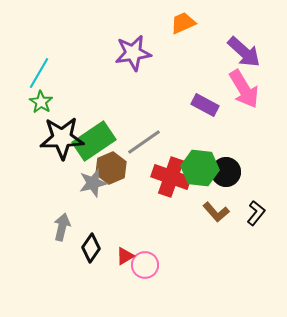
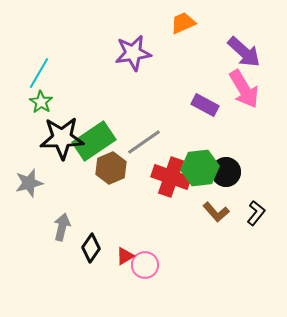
green hexagon: rotated 12 degrees counterclockwise
gray star: moved 64 px left
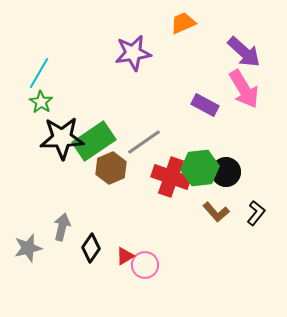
gray star: moved 1 px left, 65 px down
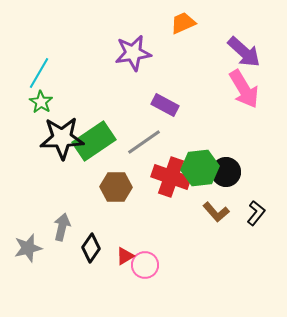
purple rectangle: moved 40 px left
brown hexagon: moved 5 px right, 19 px down; rotated 24 degrees clockwise
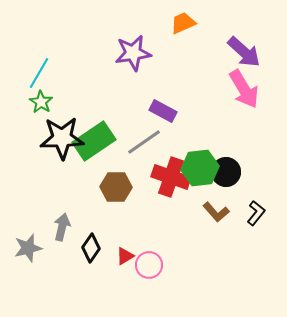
purple rectangle: moved 2 px left, 6 px down
pink circle: moved 4 px right
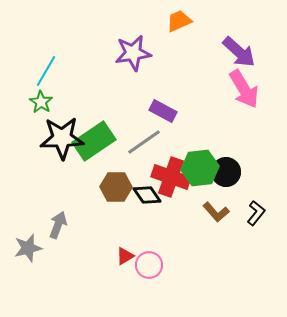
orange trapezoid: moved 4 px left, 2 px up
purple arrow: moved 5 px left
cyan line: moved 7 px right, 2 px up
gray arrow: moved 4 px left, 2 px up; rotated 8 degrees clockwise
black diamond: moved 56 px right, 53 px up; rotated 68 degrees counterclockwise
